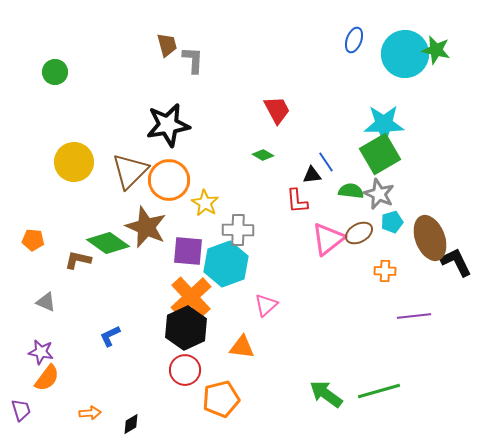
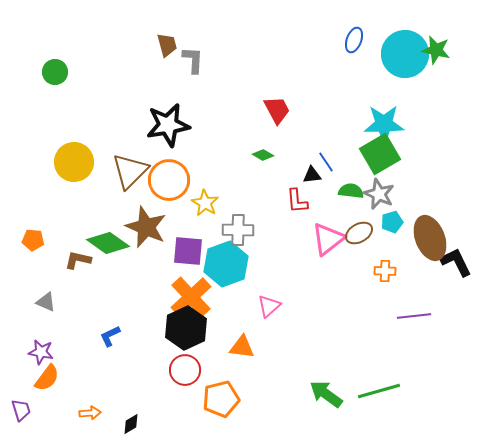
pink triangle at (266, 305): moved 3 px right, 1 px down
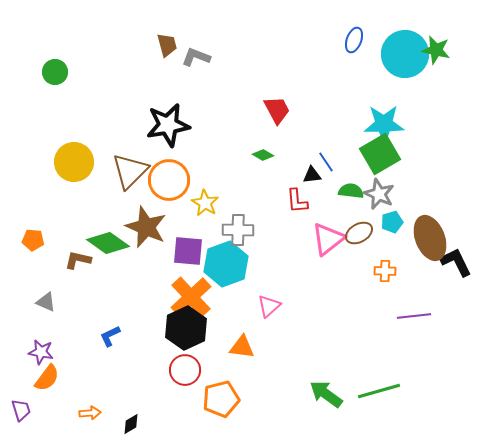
gray L-shape at (193, 60): moved 3 px right, 3 px up; rotated 72 degrees counterclockwise
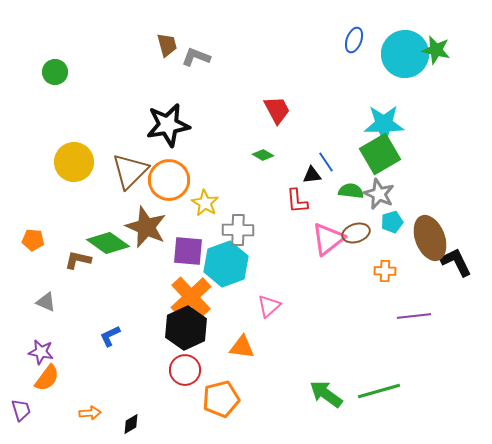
brown ellipse at (359, 233): moved 3 px left; rotated 12 degrees clockwise
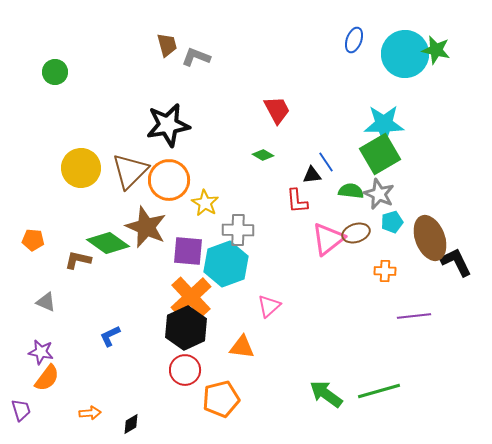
yellow circle at (74, 162): moved 7 px right, 6 px down
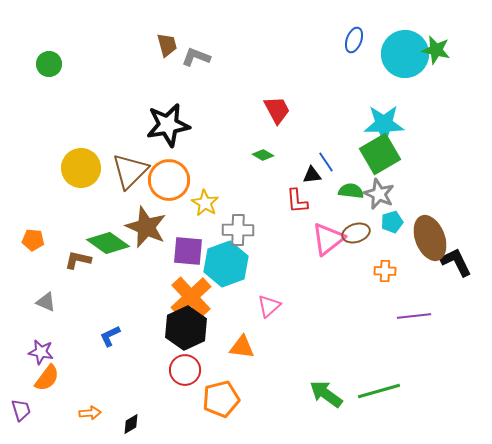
green circle at (55, 72): moved 6 px left, 8 px up
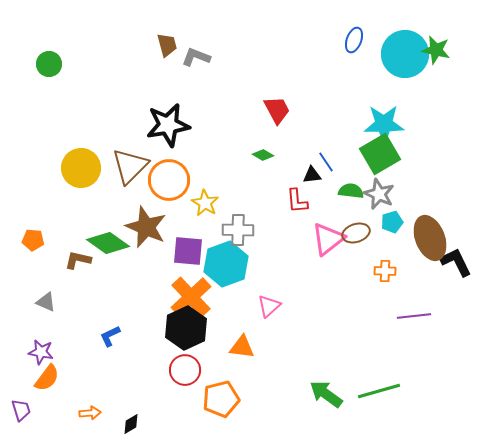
brown triangle at (130, 171): moved 5 px up
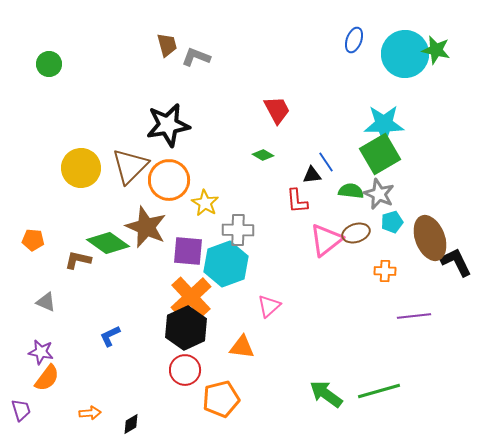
pink triangle at (328, 239): moved 2 px left, 1 px down
